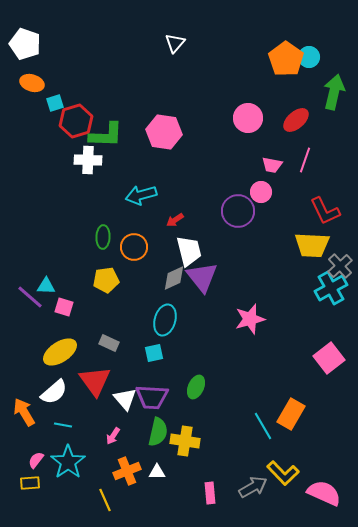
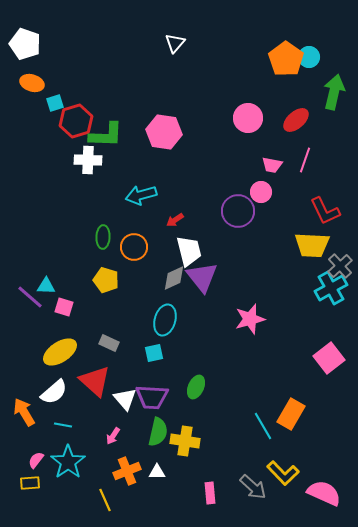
yellow pentagon at (106, 280): rotated 25 degrees clockwise
red triangle at (95, 381): rotated 12 degrees counterclockwise
gray arrow at (253, 487): rotated 72 degrees clockwise
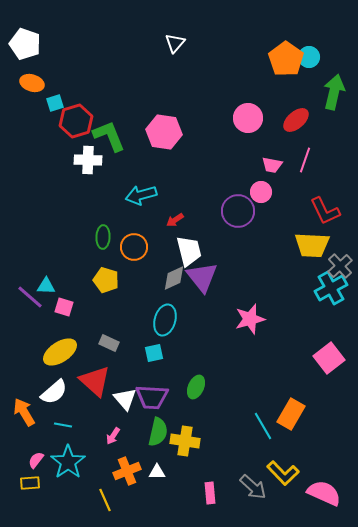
green L-shape at (106, 135): moved 3 px right, 1 px down; rotated 114 degrees counterclockwise
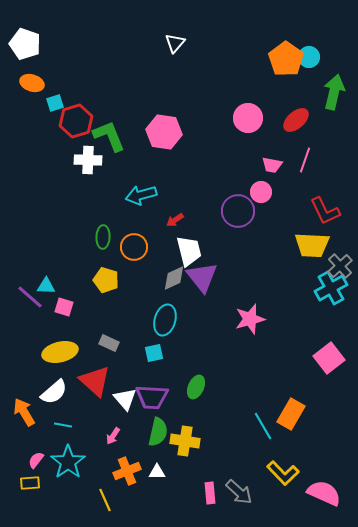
yellow ellipse at (60, 352): rotated 20 degrees clockwise
gray arrow at (253, 487): moved 14 px left, 5 px down
